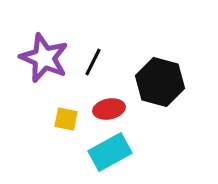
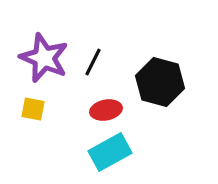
red ellipse: moved 3 px left, 1 px down
yellow square: moved 33 px left, 10 px up
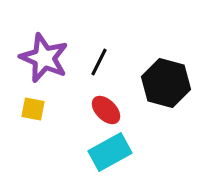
black line: moved 6 px right
black hexagon: moved 6 px right, 1 px down
red ellipse: rotated 56 degrees clockwise
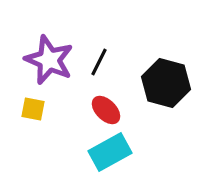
purple star: moved 5 px right, 2 px down
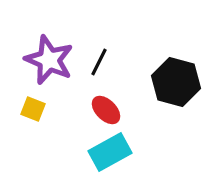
black hexagon: moved 10 px right, 1 px up
yellow square: rotated 10 degrees clockwise
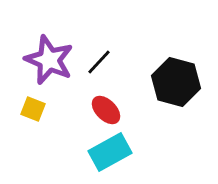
black line: rotated 16 degrees clockwise
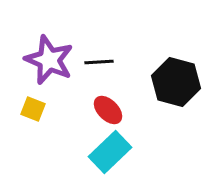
black line: rotated 44 degrees clockwise
red ellipse: moved 2 px right
cyan rectangle: rotated 15 degrees counterclockwise
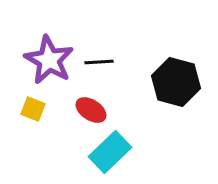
purple star: rotated 6 degrees clockwise
red ellipse: moved 17 px left; rotated 12 degrees counterclockwise
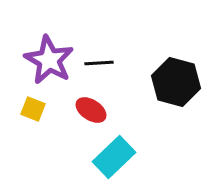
black line: moved 1 px down
cyan rectangle: moved 4 px right, 5 px down
